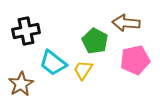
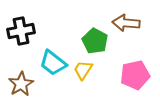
black cross: moved 5 px left
pink pentagon: moved 15 px down
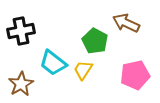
brown arrow: rotated 20 degrees clockwise
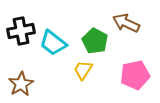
cyan trapezoid: moved 20 px up
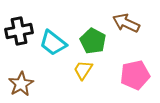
black cross: moved 2 px left
green pentagon: moved 2 px left
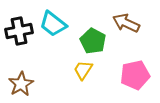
cyan trapezoid: moved 19 px up
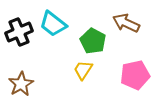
black cross: moved 1 px down; rotated 12 degrees counterclockwise
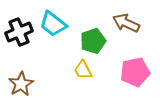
green pentagon: rotated 25 degrees clockwise
yellow trapezoid: rotated 60 degrees counterclockwise
pink pentagon: moved 3 px up
